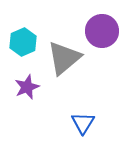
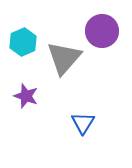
gray triangle: rotated 9 degrees counterclockwise
purple star: moved 1 px left, 9 px down; rotated 30 degrees counterclockwise
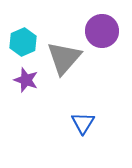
purple star: moved 16 px up
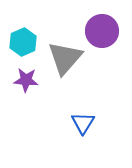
gray triangle: moved 1 px right
purple star: rotated 15 degrees counterclockwise
